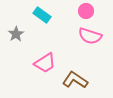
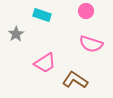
cyan rectangle: rotated 18 degrees counterclockwise
pink semicircle: moved 1 px right, 8 px down
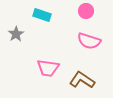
pink semicircle: moved 2 px left, 3 px up
pink trapezoid: moved 3 px right, 5 px down; rotated 40 degrees clockwise
brown L-shape: moved 7 px right
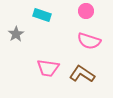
brown L-shape: moved 6 px up
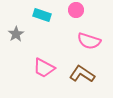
pink circle: moved 10 px left, 1 px up
pink trapezoid: moved 4 px left; rotated 20 degrees clockwise
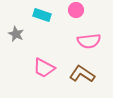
gray star: rotated 14 degrees counterclockwise
pink semicircle: rotated 25 degrees counterclockwise
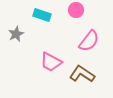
gray star: rotated 21 degrees clockwise
pink semicircle: rotated 45 degrees counterclockwise
pink trapezoid: moved 7 px right, 6 px up
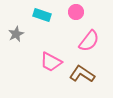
pink circle: moved 2 px down
